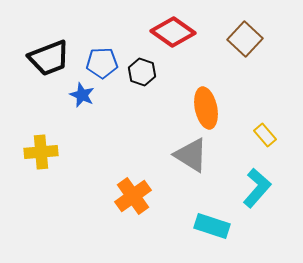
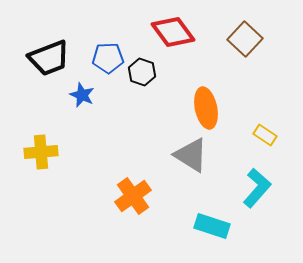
red diamond: rotated 18 degrees clockwise
blue pentagon: moved 6 px right, 5 px up
yellow rectangle: rotated 15 degrees counterclockwise
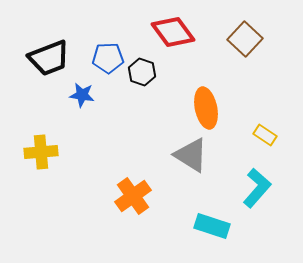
blue star: rotated 15 degrees counterclockwise
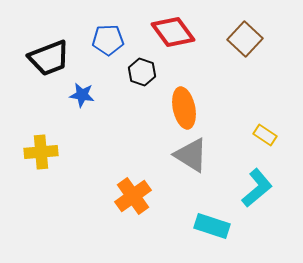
blue pentagon: moved 18 px up
orange ellipse: moved 22 px left
cyan L-shape: rotated 9 degrees clockwise
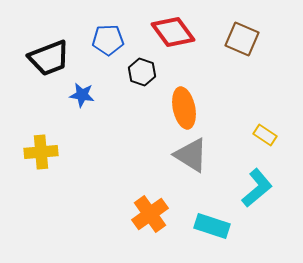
brown square: moved 3 px left; rotated 20 degrees counterclockwise
orange cross: moved 17 px right, 18 px down
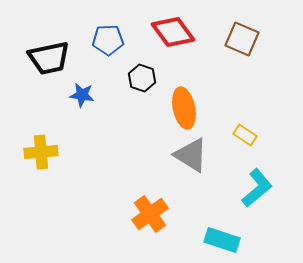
black trapezoid: rotated 9 degrees clockwise
black hexagon: moved 6 px down
yellow rectangle: moved 20 px left
cyan rectangle: moved 10 px right, 14 px down
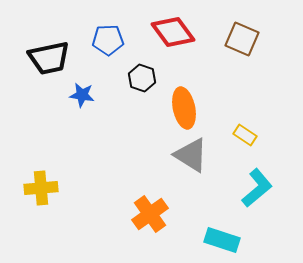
yellow cross: moved 36 px down
